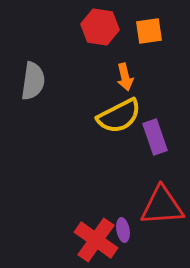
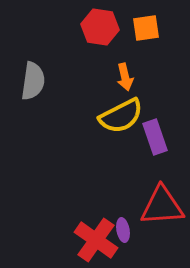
orange square: moved 3 px left, 3 px up
yellow semicircle: moved 2 px right
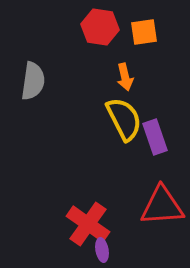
orange square: moved 2 px left, 4 px down
yellow semicircle: moved 3 px right, 3 px down; rotated 90 degrees counterclockwise
purple ellipse: moved 21 px left, 20 px down
red cross: moved 8 px left, 16 px up
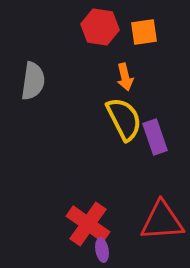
red triangle: moved 15 px down
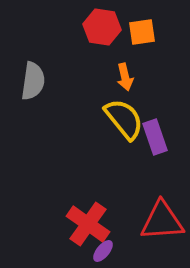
red hexagon: moved 2 px right
orange square: moved 2 px left
yellow semicircle: rotated 12 degrees counterclockwise
purple ellipse: moved 1 px right, 1 px down; rotated 50 degrees clockwise
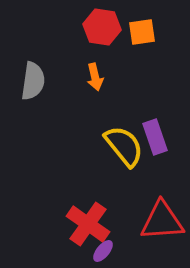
orange arrow: moved 30 px left
yellow semicircle: moved 27 px down
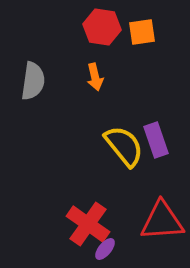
purple rectangle: moved 1 px right, 3 px down
purple ellipse: moved 2 px right, 2 px up
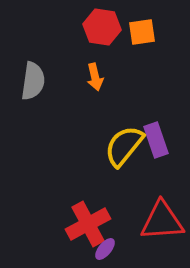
yellow semicircle: rotated 102 degrees counterclockwise
red cross: rotated 27 degrees clockwise
